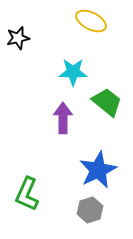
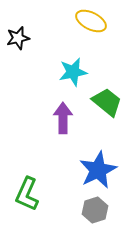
cyan star: rotated 12 degrees counterclockwise
gray hexagon: moved 5 px right
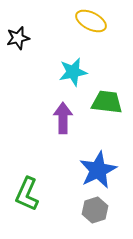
green trapezoid: rotated 32 degrees counterclockwise
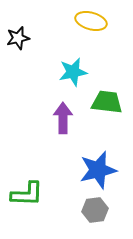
yellow ellipse: rotated 12 degrees counterclockwise
blue star: rotated 12 degrees clockwise
green L-shape: rotated 112 degrees counterclockwise
gray hexagon: rotated 10 degrees clockwise
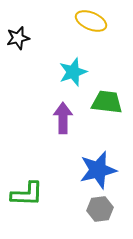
yellow ellipse: rotated 8 degrees clockwise
cyan star: rotated 8 degrees counterclockwise
gray hexagon: moved 5 px right, 1 px up
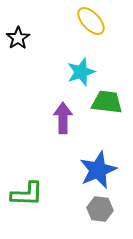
yellow ellipse: rotated 24 degrees clockwise
black star: rotated 20 degrees counterclockwise
cyan star: moved 8 px right
blue star: rotated 9 degrees counterclockwise
gray hexagon: rotated 15 degrees clockwise
